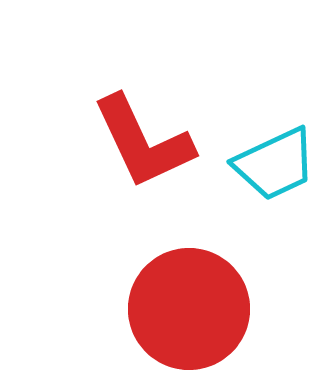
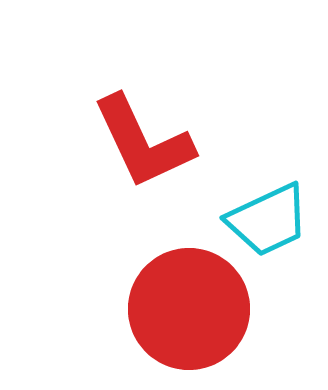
cyan trapezoid: moved 7 px left, 56 px down
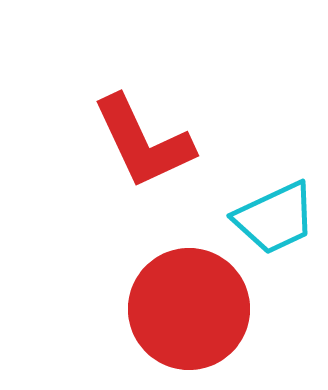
cyan trapezoid: moved 7 px right, 2 px up
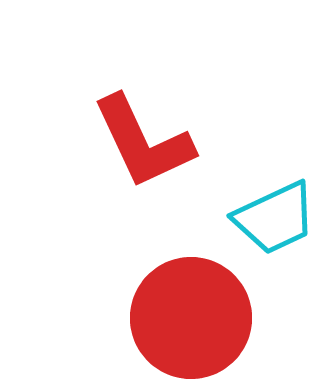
red circle: moved 2 px right, 9 px down
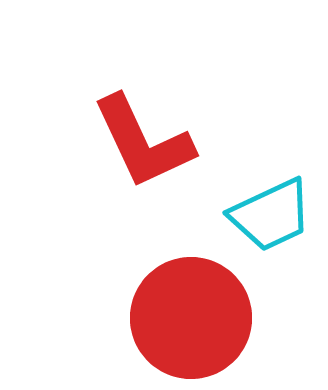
cyan trapezoid: moved 4 px left, 3 px up
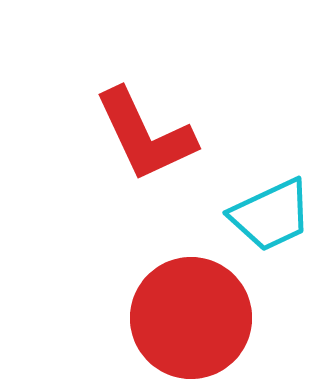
red L-shape: moved 2 px right, 7 px up
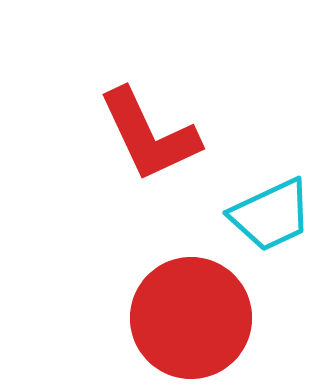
red L-shape: moved 4 px right
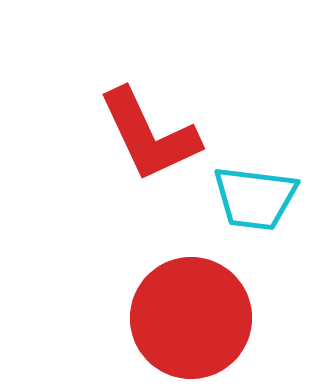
cyan trapezoid: moved 16 px left, 17 px up; rotated 32 degrees clockwise
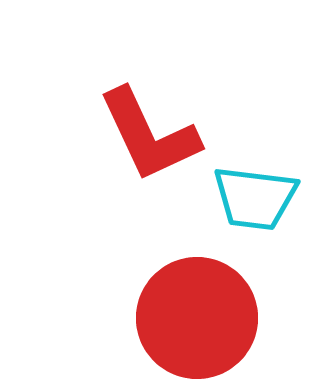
red circle: moved 6 px right
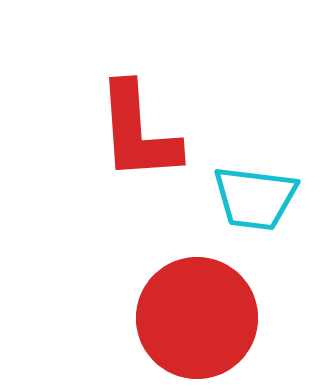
red L-shape: moved 11 px left, 3 px up; rotated 21 degrees clockwise
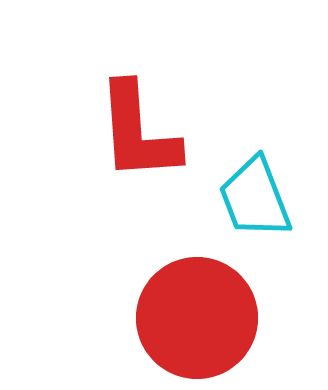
cyan trapezoid: rotated 62 degrees clockwise
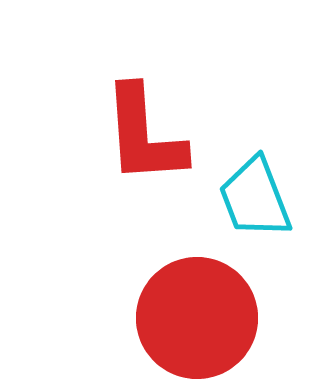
red L-shape: moved 6 px right, 3 px down
